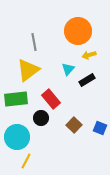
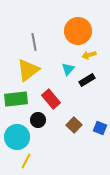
black circle: moved 3 px left, 2 px down
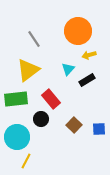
gray line: moved 3 px up; rotated 24 degrees counterclockwise
black circle: moved 3 px right, 1 px up
blue square: moved 1 px left, 1 px down; rotated 24 degrees counterclockwise
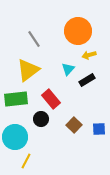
cyan circle: moved 2 px left
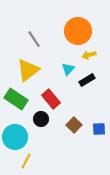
green rectangle: rotated 40 degrees clockwise
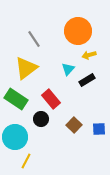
yellow triangle: moved 2 px left, 2 px up
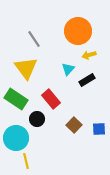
yellow triangle: rotated 30 degrees counterclockwise
black circle: moved 4 px left
cyan circle: moved 1 px right, 1 px down
yellow line: rotated 42 degrees counterclockwise
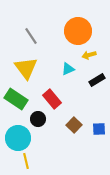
gray line: moved 3 px left, 3 px up
cyan triangle: rotated 24 degrees clockwise
black rectangle: moved 10 px right
red rectangle: moved 1 px right
black circle: moved 1 px right
cyan circle: moved 2 px right
